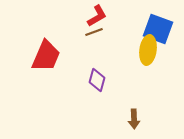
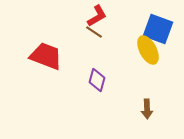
brown line: rotated 54 degrees clockwise
yellow ellipse: rotated 36 degrees counterclockwise
red trapezoid: rotated 92 degrees counterclockwise
brown arrow: moved 13 px right, 10 px up
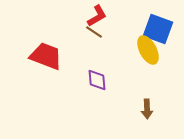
purple diamond: rotated 20 degrees counterclockwise
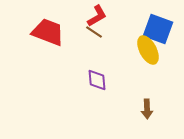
red trapezoid: moved 2 px right, 24 px up
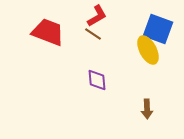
brown line: moved 1 px left, 2 px down
